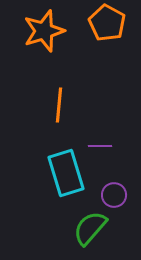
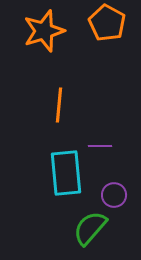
cyan rectangle: rotated 12 degrees clockwise
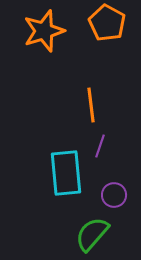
orange line: moved 32 px right; rotated 12 degrees counterclockwise
purple line: rotated 70 degrees counterclockwise
green semicircle: moved 2 px right, 6 px down
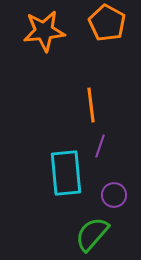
orange star: rotated 12 degrees clockwise
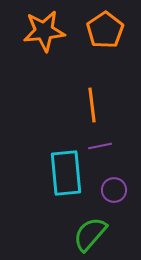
orange pentagon: moved 2 px left, 7 px down; rotated 9 degrees clockwise
orange line: moved 1 px right
purple line: rotated 60 degrees clockwise
purple circle: moved 5 px up
green semicircle: moved 2 px left
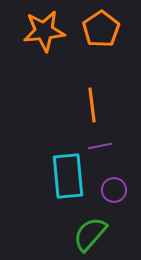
orange pentagon: moved 4 px left, 1 px up
cyan rectangle: moved 2 px right, 3 px down
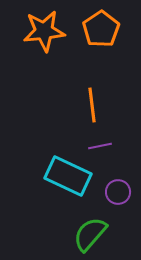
cyan rectangle: rotated 60 degrees counterclockwise
purple circle: moved 4 px right, 2 px down
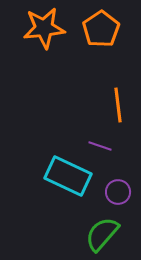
orange star: moved 3 px up
orange line: moved 26 px right
purple line: rotated 30 degrees clockwise
green semicircle: moved 12 px right
